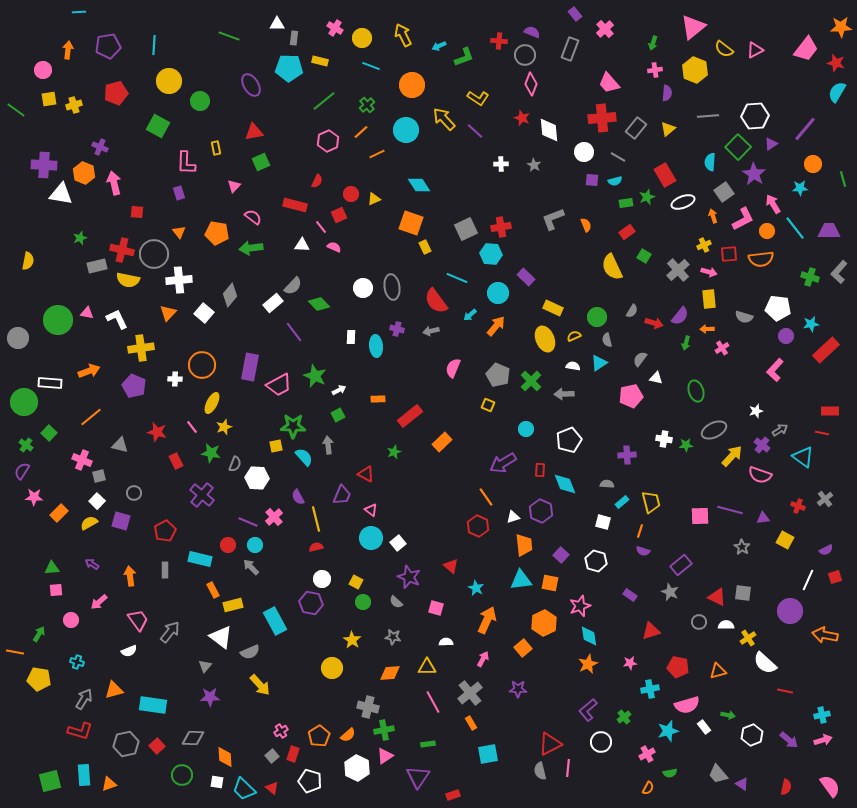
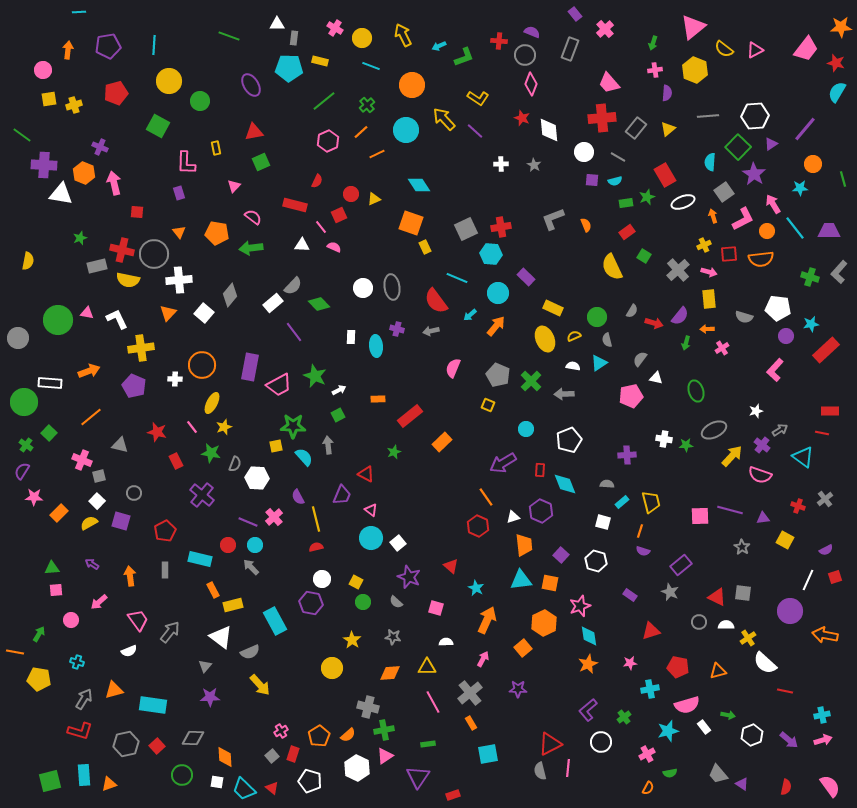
green line at (16, 110): moved 6 px right, 25 px down
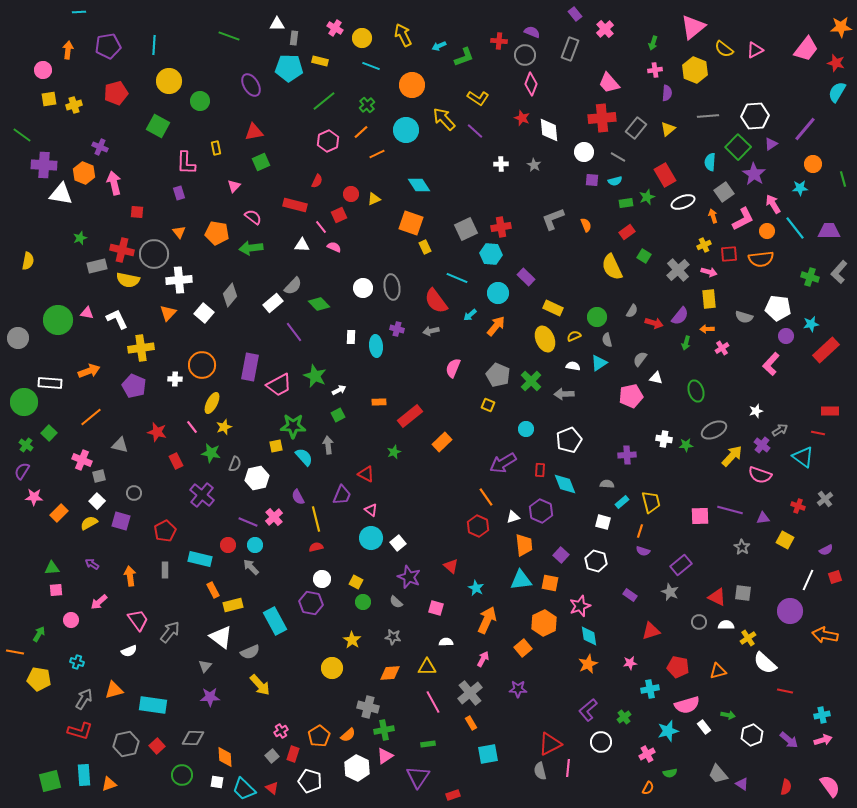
pink L-shape at (775, 370): moved 4 px left, 6 px up
orange rectangle at (378, 399): moved 1 px right, 3 px down
red line at (822, 433): moved 4 px left
white hexagon at (257, 478): rotated 15 degrees counterclockwise
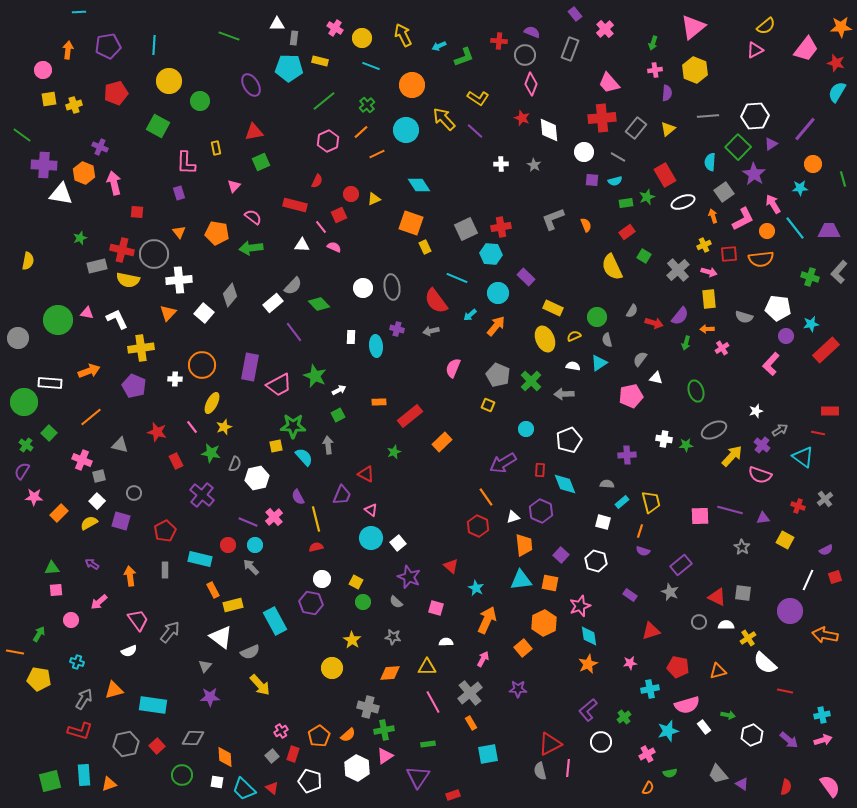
yellow semicircle at (724, 49): moved 42 px right, 23 px up; rotated 78 degrees counterclockwise
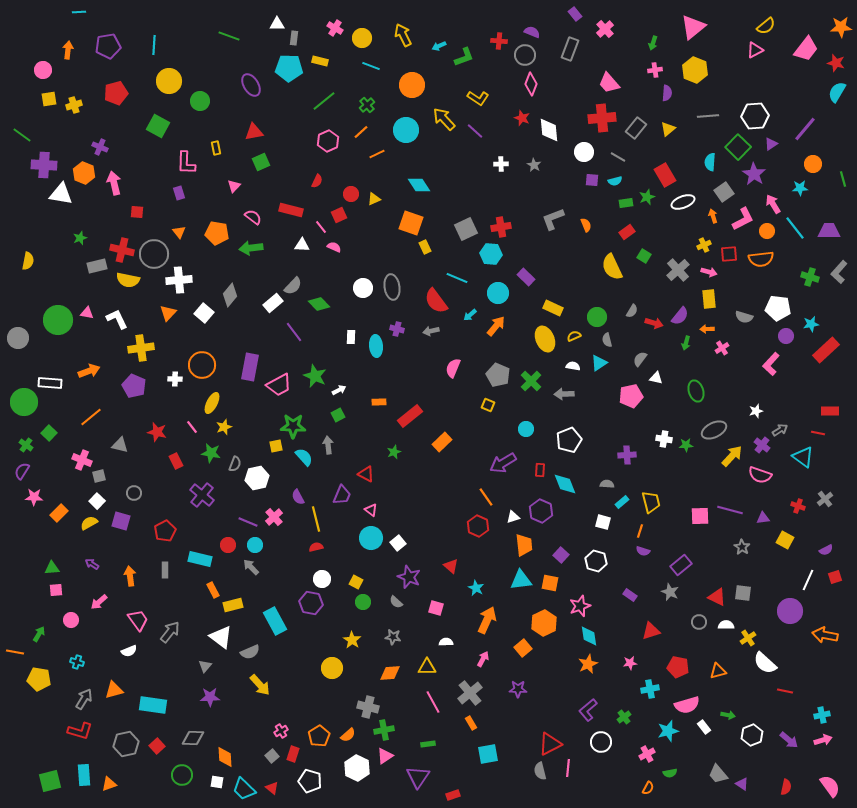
red rectangle at (295, 205): moved 4 px left, 5 px down
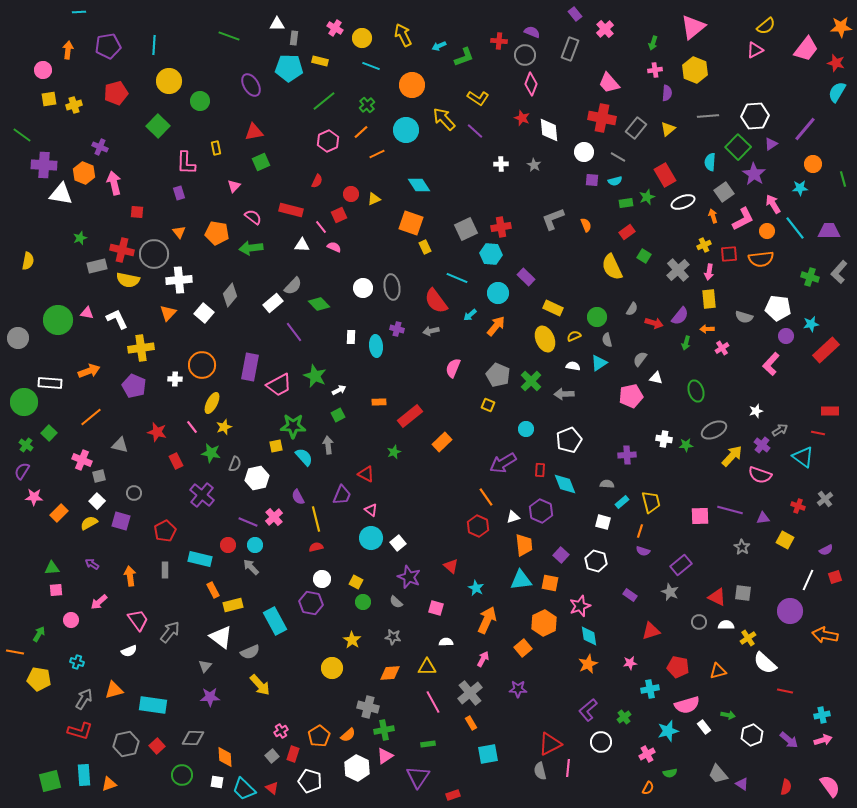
red cross at (602, 118): rotated 16 degrees clockwise
green square at (158, 126): rotated 15 degrees clockwise
pink arrow at (709, 272): rotated 84 degrees clockwise
gray semicircle at (632, 311): moved 2 px up
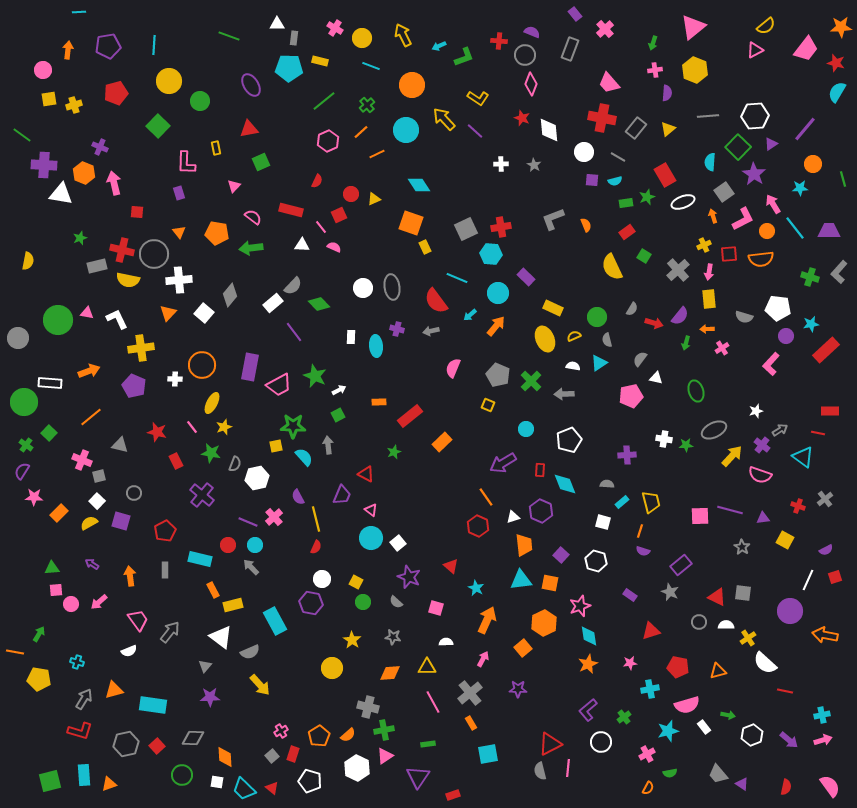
red triangle at (254, 132): moved 5 px left, 3 px up
red semicircle at (316, 547): rotated 128 degrees clockwise
pink circle at (71, 620): moved 16 px up
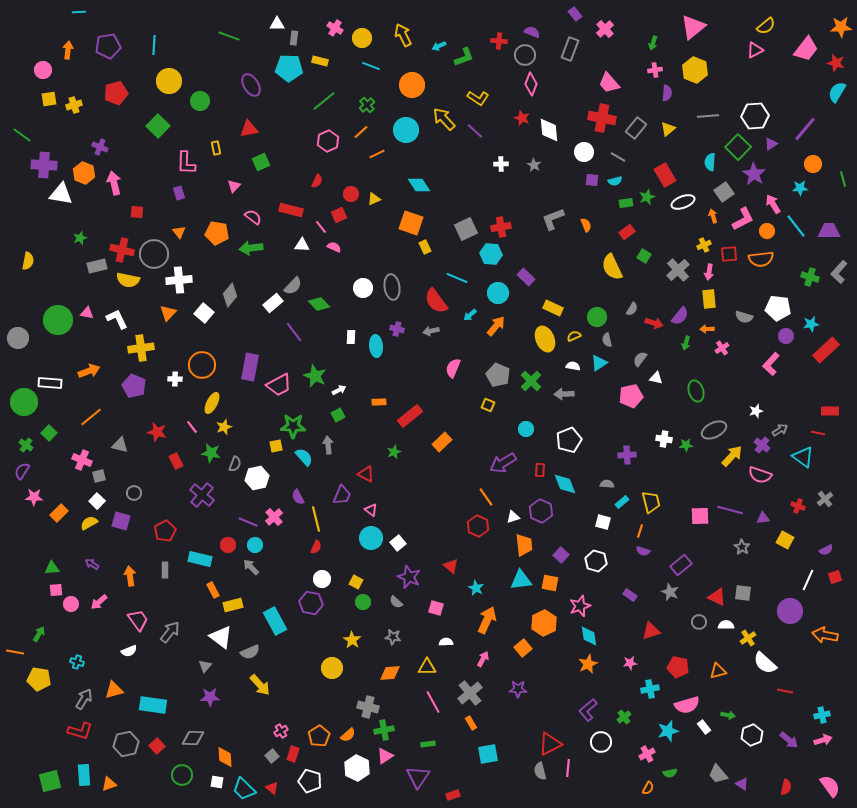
cyan line at (795, 228): moved 1 px right, 2 px up
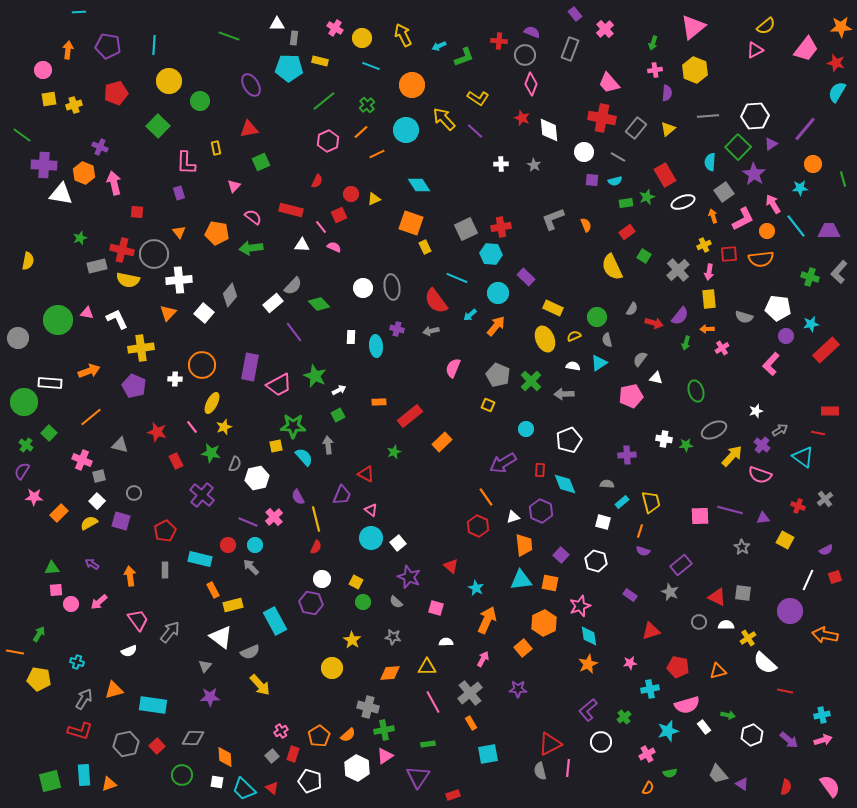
purple pentagon at (108, 46): rotated 20 degrees clockwise
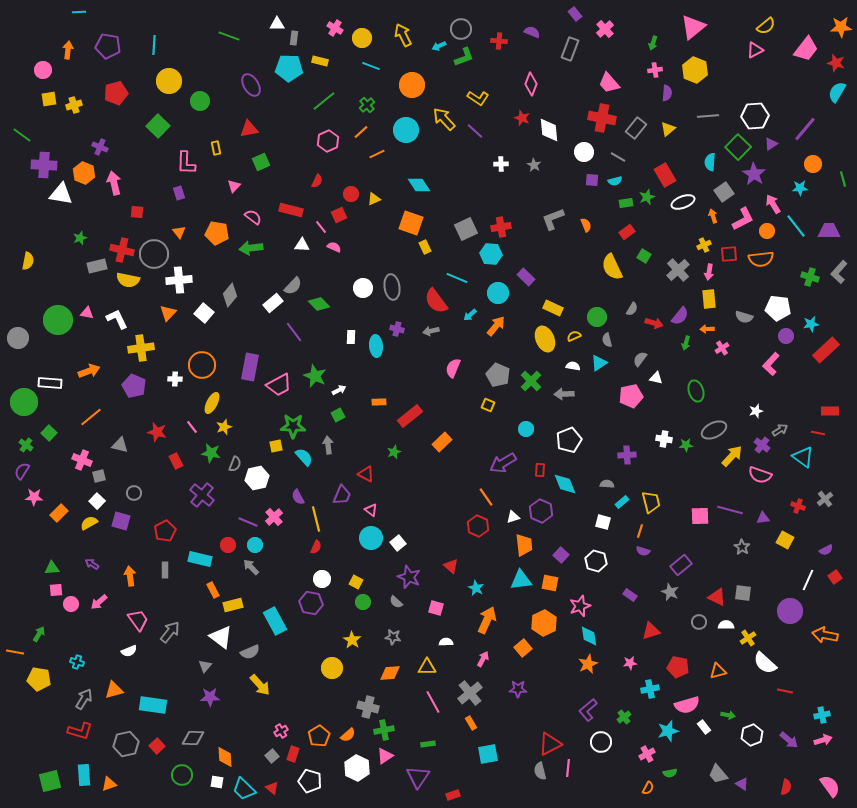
gray circle at (525, 55): moved 64 px left, 26 px up
red square at (835, 577): rotated 16 degrees counterclockwise
